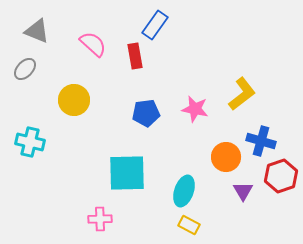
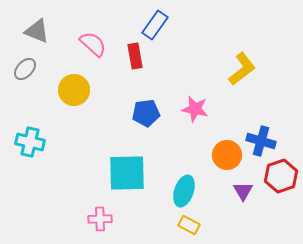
yellow L-shape: moved 25 px up
yellow circle: moved 10 px up
orange circle: moved 1 px right, 2 px up
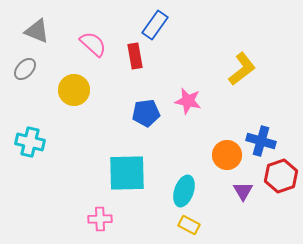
pink star: moved 7 px left, 8 px up
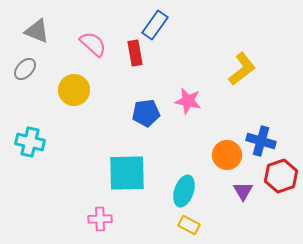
red rectangle: moved 3 px up
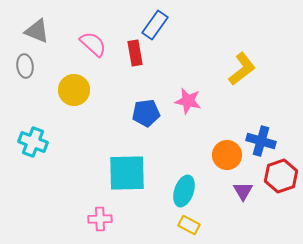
gray ellipse: moved 3 px up; rotated 50 degrees counterclockwise
cyan cross: moved 3 px right; rotated 8 degrees clockwise
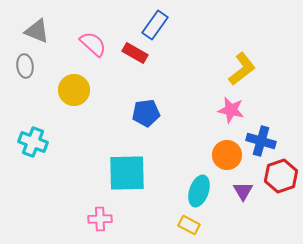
red rectangle: rotated 50 degrees counterclockwise
pink star: moved 43 px right, 9 px down
cyan ellipse: moved 15 px right
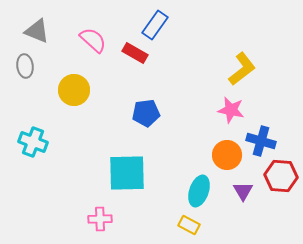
pink semicircle: moved 4 px up
red hexagon: rotated 24 degrees clockwise
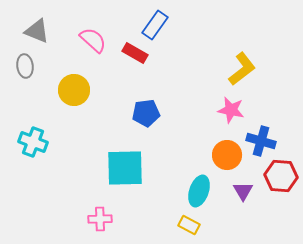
cyan square: moved 2 px left, 5 px up
